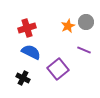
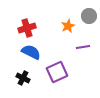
gray circle: moved 3 px right, 6 px up
purple line: moved 1 px left, 3 px up; rotated 32 degrees counterclockwise
purple square: moved 1 px left, 3 px down; rotated 15 degrees clockwise
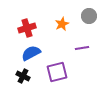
orange star: moved 6 px left, 2 px up
purple line: moved 1 px left, 1 px down
blue semicircle: moved 1 px down; rotated 54 degrees counterclockwise
purple square: rotated 10 degrees clockwise
black cross: moved 2 px up
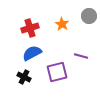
orange star: rotated 16 degrees counterclockwise
red cross: moved 3 px right
purple line: moved 1 px left, 8 px down; rotated 24 degrees clockwise
blue semicircle: moved 1 px right
black cross: moved 1 px right, 1 px down
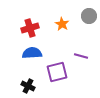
blue semicircle: rotated 24 degrees clockwise
black cross: moved 4 px right, 9 px down
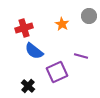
red cross: moved 6 px left
blue semicircle: moved 2 px right, 2 px up; rotated 138 degrees counterclockwise
purple square: rotated 10 degrees counterclockwise
black cross: rotated 16 degrees clockwise
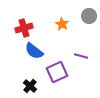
black cross: moved 2 px right
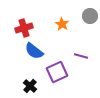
gray circle: moved 1 px right
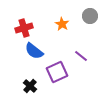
purple line: rotated 24 degrees clockwise
